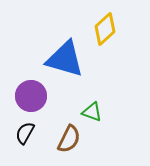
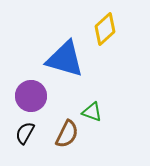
brown semicircle: moved 2 px left, 5 px up
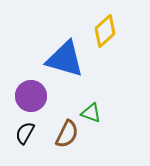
yellow diamond: moved 2 px down
green triangle: moved 1 px left, 1 px down
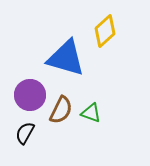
blue triangle: moved 1 px right, 1 px up
purple circle: moved 1 px left, 1 px up
brown semicircle: moved 6 px left, 24 px up
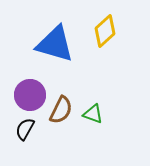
blue triangle: moved 11 px left, 14 px up
green triangle: moved 2 px right, 1 px down
black semicircle: moved 4 px up
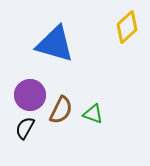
yellow diamond: moved 22 px right, 4 px up
black semicircle: moved 1 px up
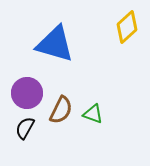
purple circle: moved 3 px left, 2 px up
